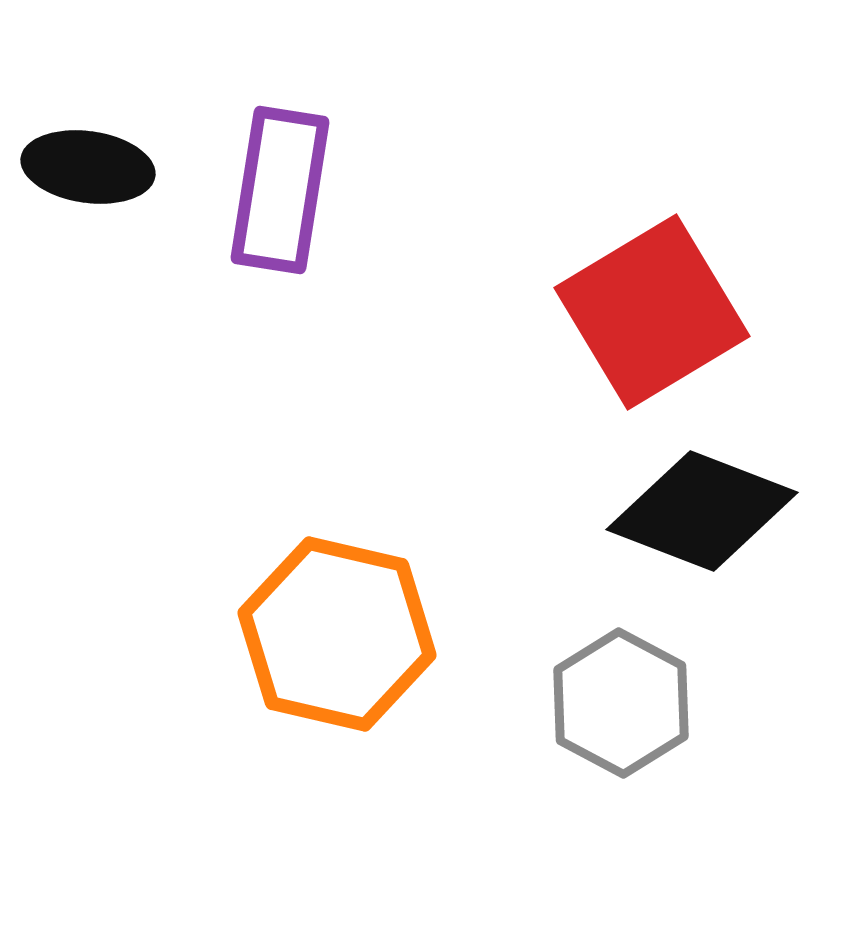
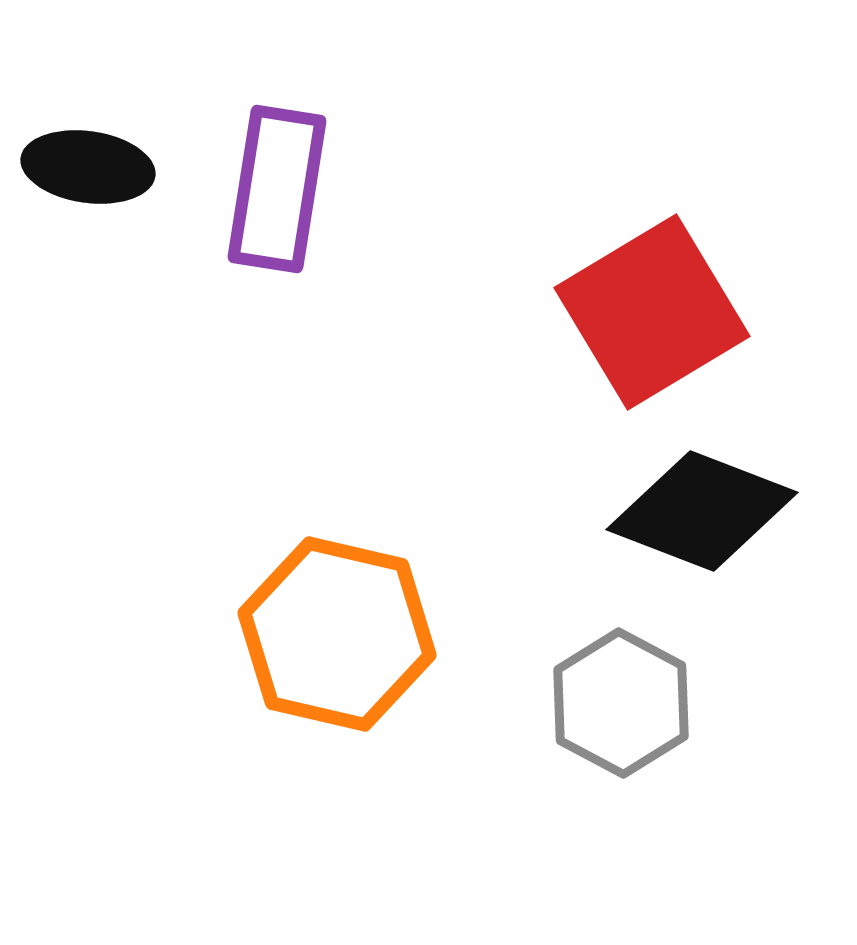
purple rectangle: moved 3 px left, 1 px up
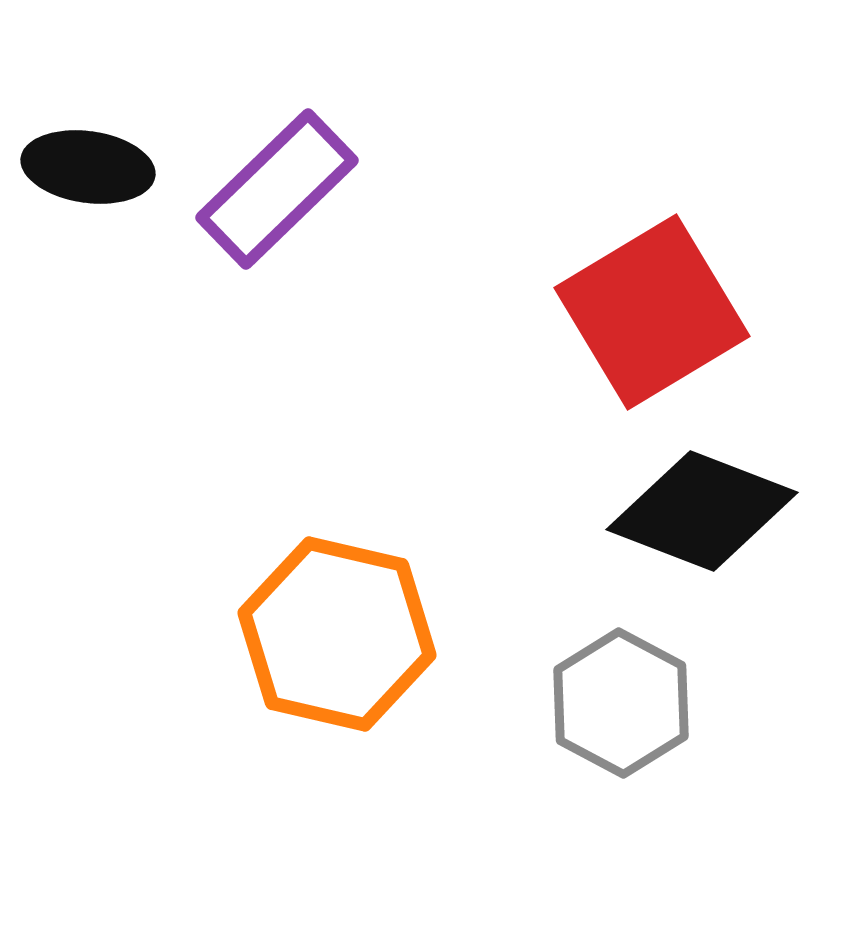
purple rectangle: rotated 37 degrees clockwise
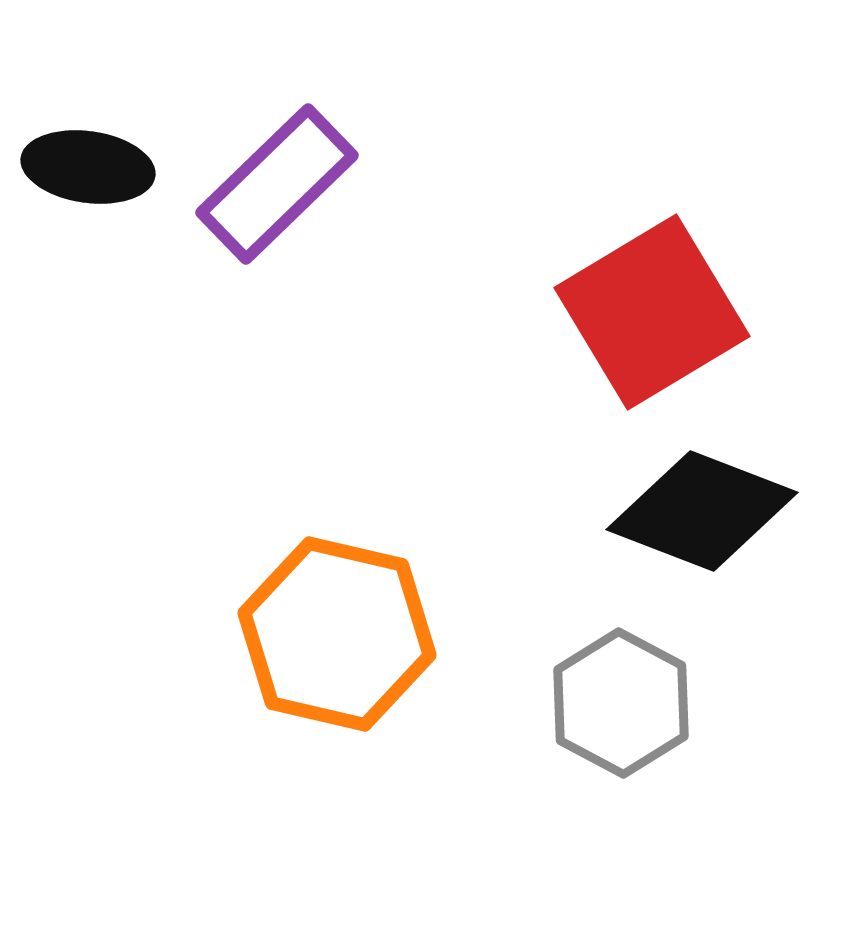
purple rectangle: moved 5 px up
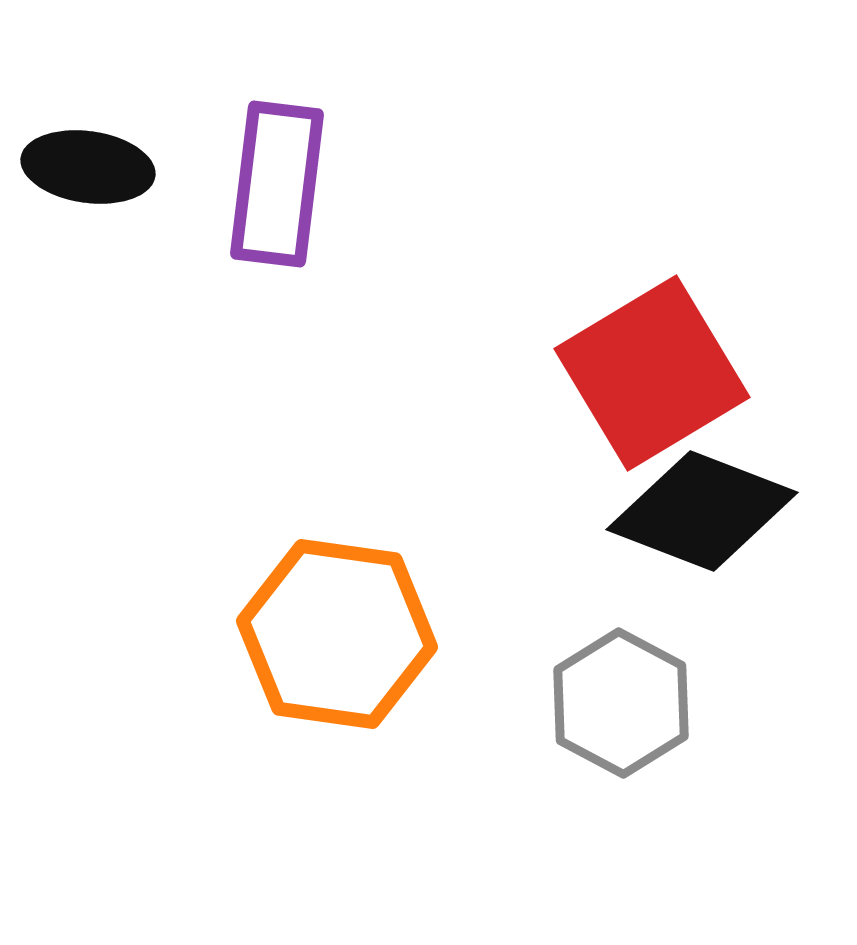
purple rectangle: rotated 39 degrees counterclockwise
red square: moved 61 px down
orange hexagon: rotated 5 degrees counterclockwise
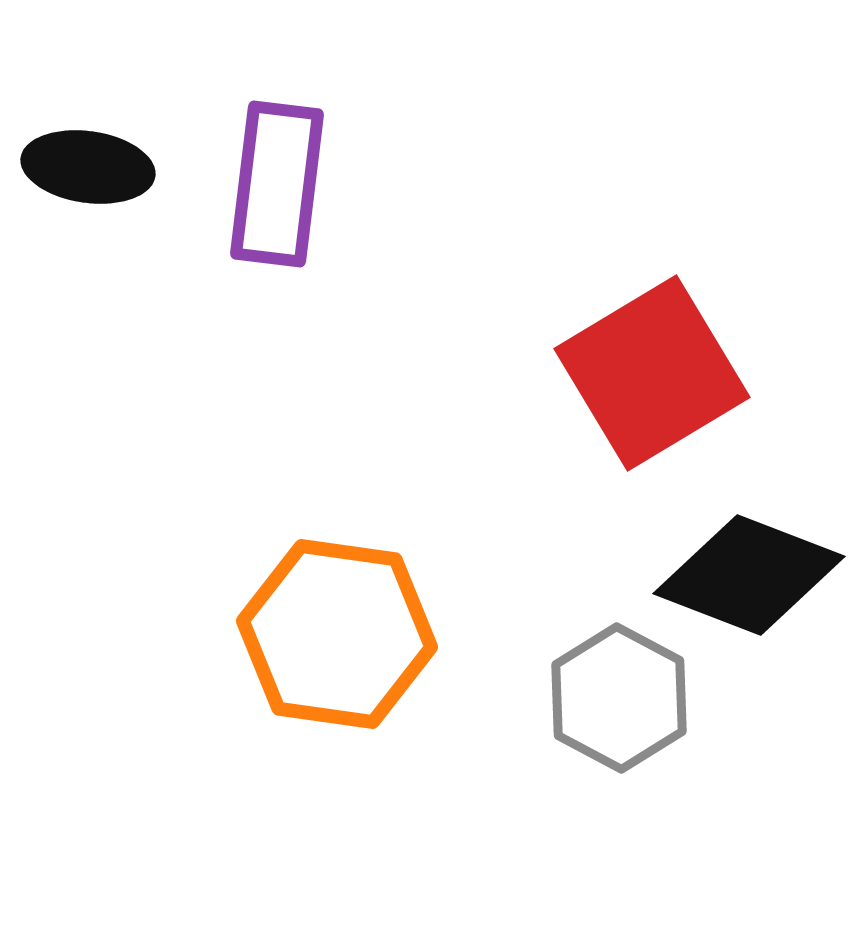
black diamond: moved 47 px right, 64 px down
gray hexagon: moved 2 px left, 5 px up
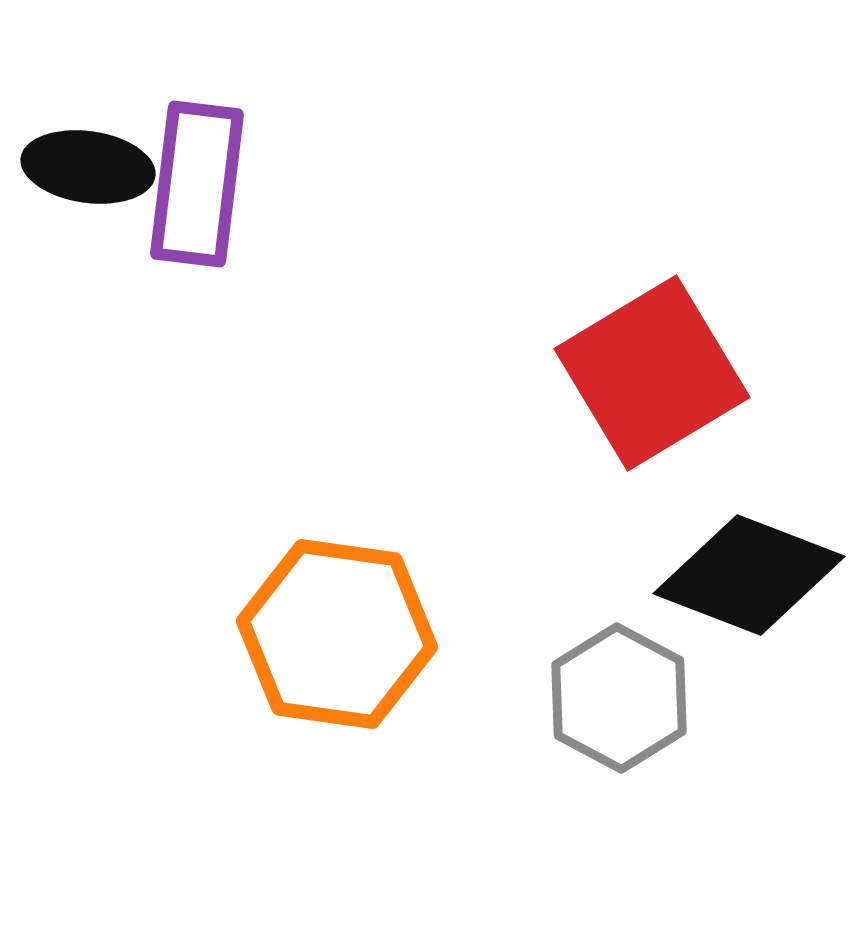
purple rectangle: moved 80 px left
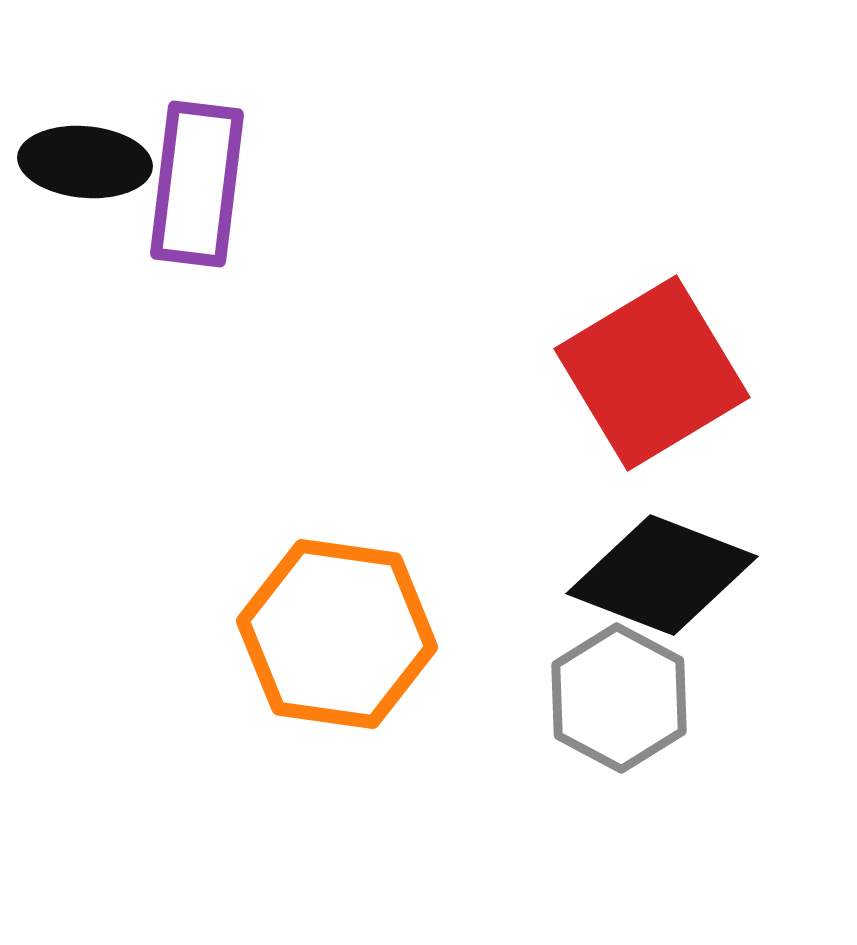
black ellipse: moved 3 px left, 5 px up; rotated 3 degrees counterclockwise
black diamond: moved 87 px left
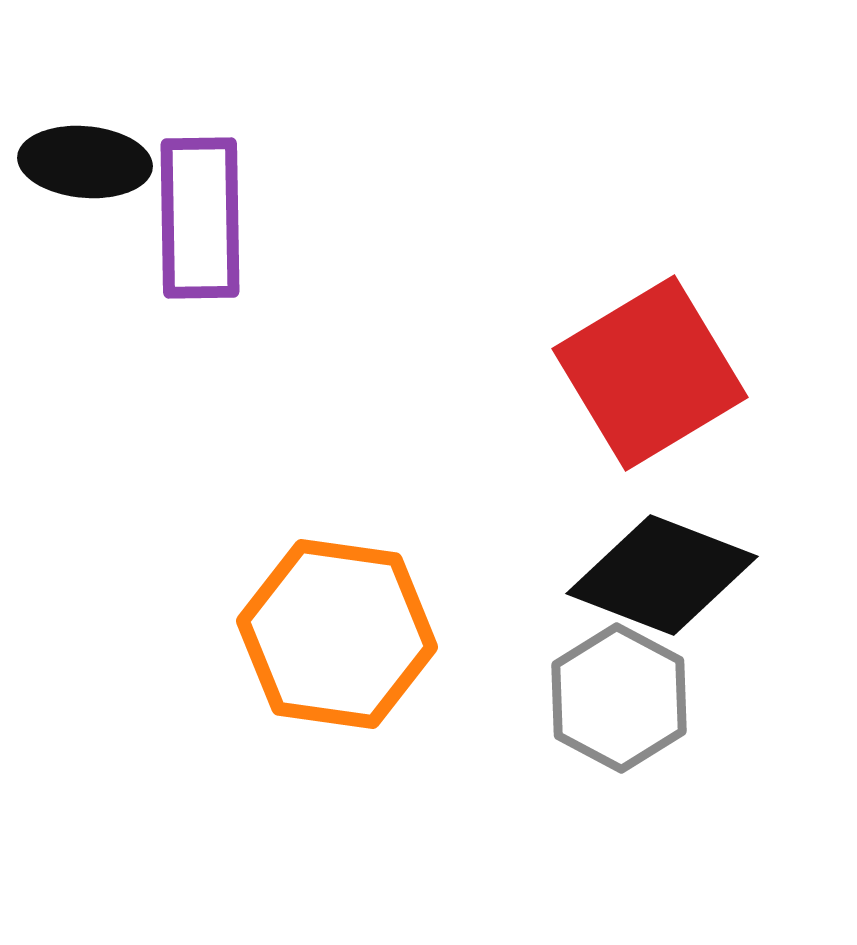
purple rectangle: moved 3 px right, 34 px down; rotated 8 degrees counterclockwise
red square: moved 2 px left
